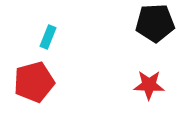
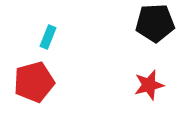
red star: rotated 16 degrees counterclockwise
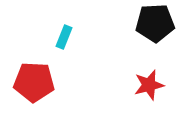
cyan rectangle: moved 16 px right
red pentagon: rotated 18 degrees clockwise
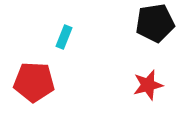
black pentagon: rotated 6 degrees counterclockwise
red star: moved 1 px left
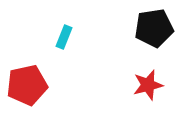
black pentagon: moved 1 px left, 5 px down
red pentagon: moved 7 px left, 3 px down; rotated 15 degrees counterclockwise
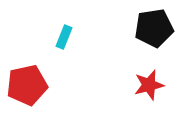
red star: moved 1 px right
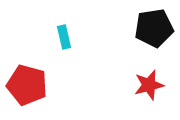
cyan rectangle: rotated 35 degrees counterclockwise
red pentagon: rotated 27 degrees clockwise
